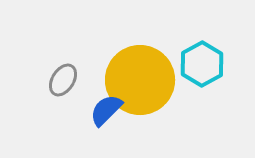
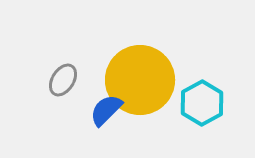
cyan hexagon: moved 39 px down
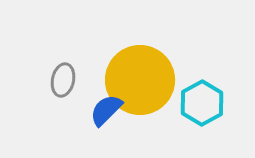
gray ellipse: rotated 20 degrees counterclockwise
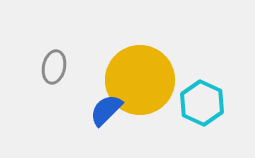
gray ellipse: moved 9 px left, 13 px up
cyan hexagon: rotated 6 degrees counterclockwise
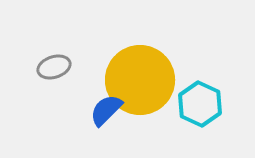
gray ellipse: rotated 60 degrees clockwise
cyan hexagon: moved 2 px left, 1 px down
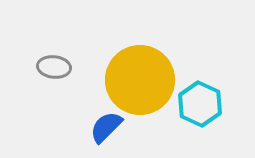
gray ellipse: rotated 24 degrees clockwise
blue semicircle: moved 17 px down
